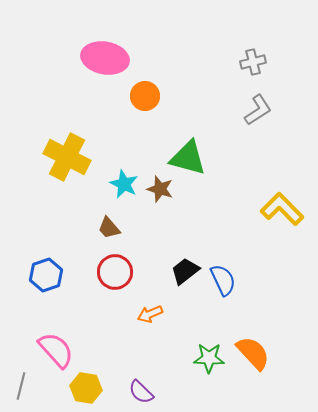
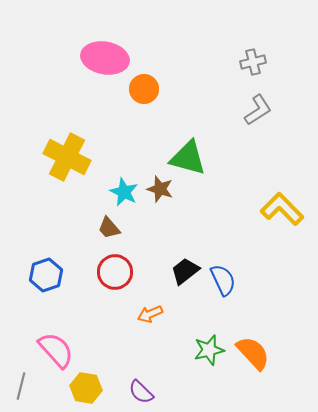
orange circle: moved 1 px left, 7 px up
cyan star: moved 8 px down
green star: moved 8 px up; rotated 16 degrees counterclockwise
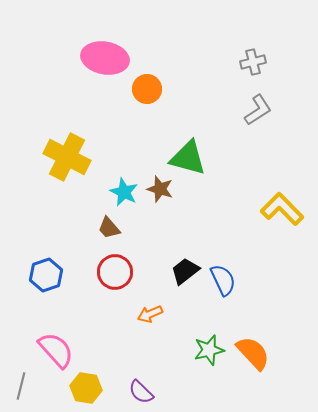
orange circle: moved 3 px right
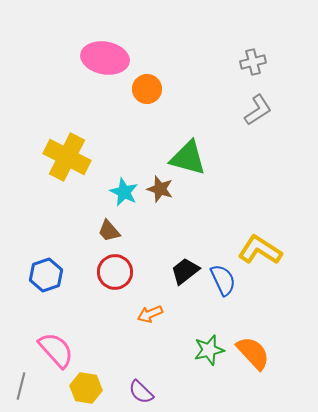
yellow L-shape: moved 22 px left, 41 px down; rotated 12 degrees counterclockwise
brown trapezoid: moved 3 px down
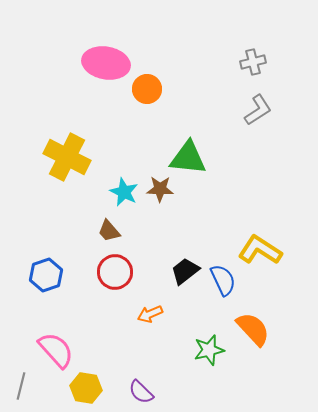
pink ellipse: moved 1 px right, 5 px down
green triangle: rotated 9 degrees counterclockwise
brown star: rotated 16 degrees counterclockwise
orange semicircle: moved 24 px up
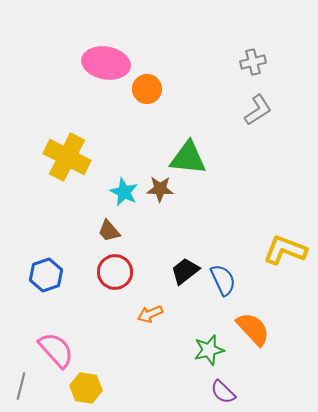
yellow L-shape: moved 25 px right; rotated 12 degrees counterclockwise
purple semicircle: moved 82 px right
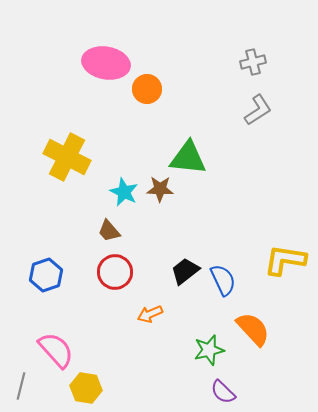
yellow L-shape: moved 10 px down; rotated 12 degrees counterclockwise
